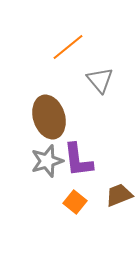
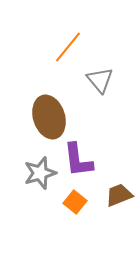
orange line: rotated 12 degrees counterclockwise
gray star: moved 7 px left, 12 px down
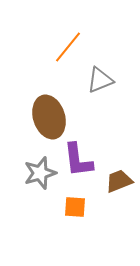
gray triangle: rotated 48 degrees clockwise
brown trapezoid: moved 14 px up
orange square: moved 5 px down; rotated 35 degrees counterclockwise
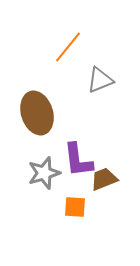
brown ellipse: moved 12 px left, 4 px up
gray star: moved 4 px right
brown trapezoid: moved 15 px left, 2 px up
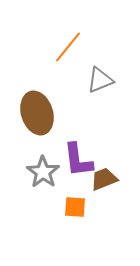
gray star: moved 1 px left, 1 px up; rotated 20 degrees counterclockwise
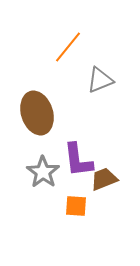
orange square: moved 1 px right, 1 px up
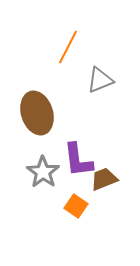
orange line: rotated 12 degrees counterclockwise
orange square: rotated 30 degrees clockwise
